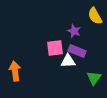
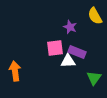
purple star: moved 4 px left, 4 px up
purple rectangle: moved 1 px down
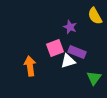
pink square: rotated 12 degrees counterclockwise
white triangle: rotated 14 degrees counterclockwise
orange arrow: moved 15 px right, 5 px up
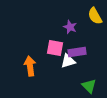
pink square: rotated 30 degrees clockwise
purple rectangle: rotated 30 degrees counterclockwise
green triangle: moved 5 px left, 8 px down; rotated 21 degrees counterclockwise
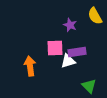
purple star: moved 2 px up
pink square: rotated 12 degrees counterclockwise
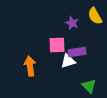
purple star: moved 2 px right, 2 px up
pink square: moved 2 px right, 3 px up
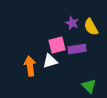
yellow semicircle: moved 4 px left, 11 px down
pink square: rotated 12 degrees counterclockwise
purple rectangle: moved 3 px up
white triangle: moved 18 px left
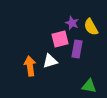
pink square: moved 3 px right, 6 px up
purple rectangle: rotated 72 degrees counterclockwise
green triangle: rotated 35 degrees counterclockwise
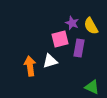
yellow semicircle: moved 1 px up
purple rectangle: moved 2 px right, 1 px up
green triangle: moved 3 px right, 1 px down; rotated 14 degrees clockwise
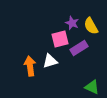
purple rectangle: rotated 48 degrees clockwise
